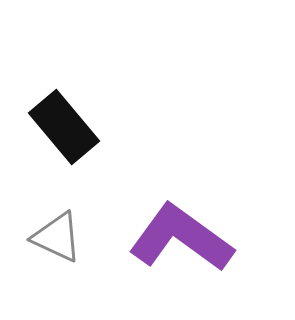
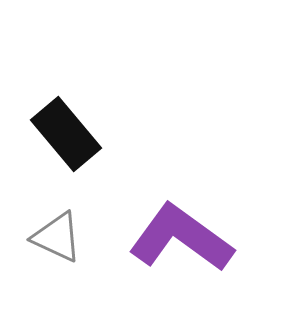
black rectangle: moved 2 px right, 7 px down
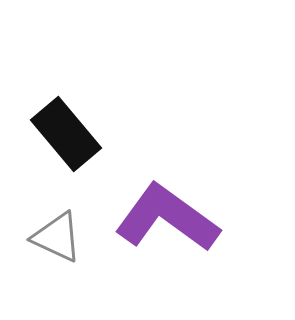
purple L-shape: moved 14 px left, 20 px up
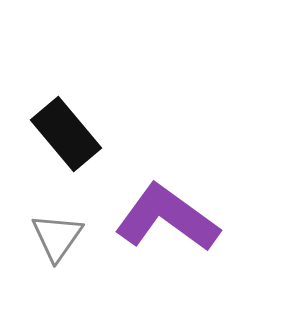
gray triangle: rotated 40 degrees clockwise
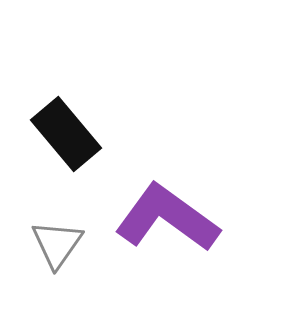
gray triangle: moved 7 px down
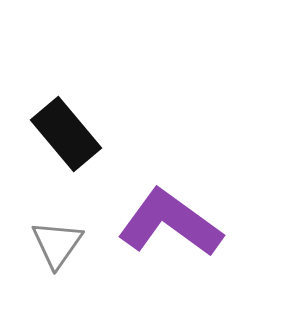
purple L-shape: moved 3 px right, 5 px down
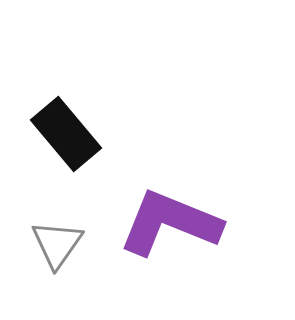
purple L-shape: rotated 14 degrees counterclockwise
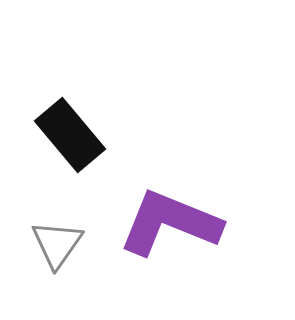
black rectangle: moved 4 px right, 1 px down
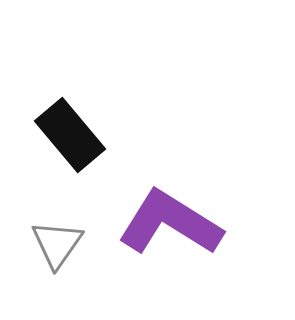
purple L-shape: rotated 10 degrees clockwise
